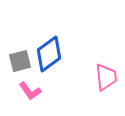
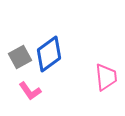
gray square: moved 4 px up; rotated 15 degrees counterclockwise
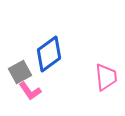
gray square: moved 15 px down
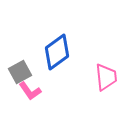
blue diamond: moved 8 px right, 2 px up
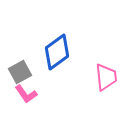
pink L-shape: moved 4 px left, 3 px down
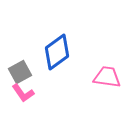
pink trapezoid: moved 1 px right; rotated 76 degrees counterclockwise
pink L-shape: moved 3 px left, 1 px up
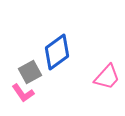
gray square: moved 10 px right
pink trapezoid: rotated 124 degrees clockwise
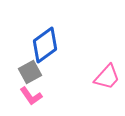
blue diamond: moved 12 px left, 7 px up
pink L-shape: moved 8 px right, 3 px down
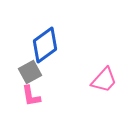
pink trapezoid: moved 3 px left, 3 px down
pink L-shape: rotated 25 degrees clockwise
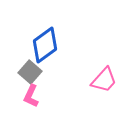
gray square: rotated 20 degrees counterclockwise
pink L-shape: rotated 35 degrees clockwise
